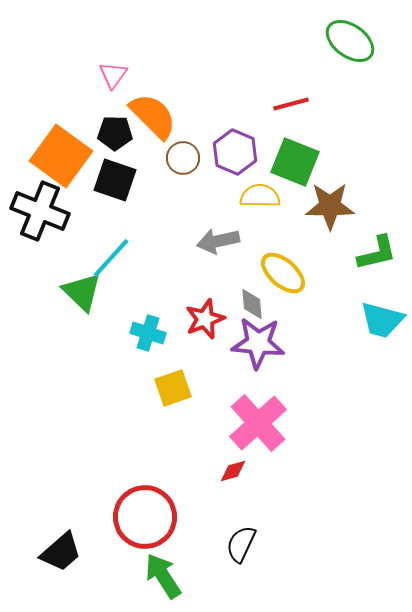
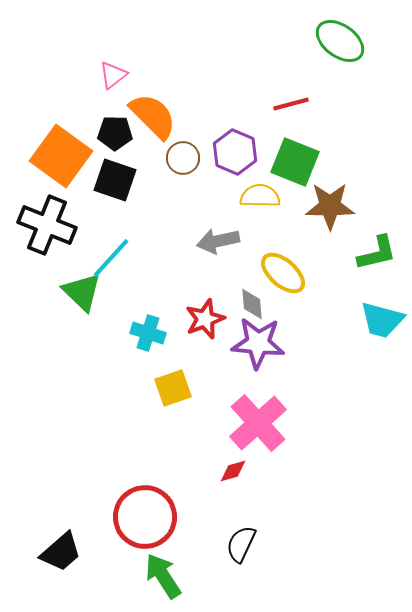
green ellipse: moved 10 px left
pink triangle: rotated 16 degrees clockwise
black cross: moved 7 px right, 14 px down
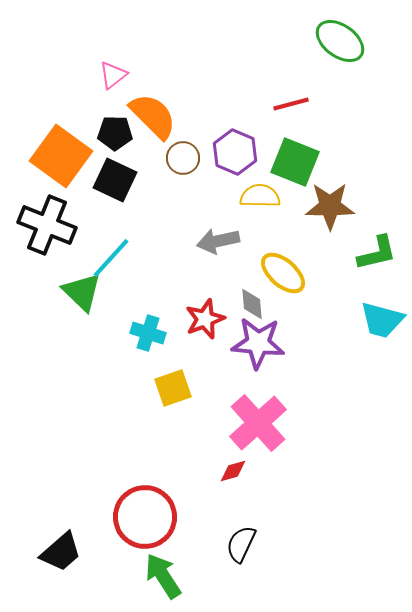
black square: rotated 6 degrees clockwise
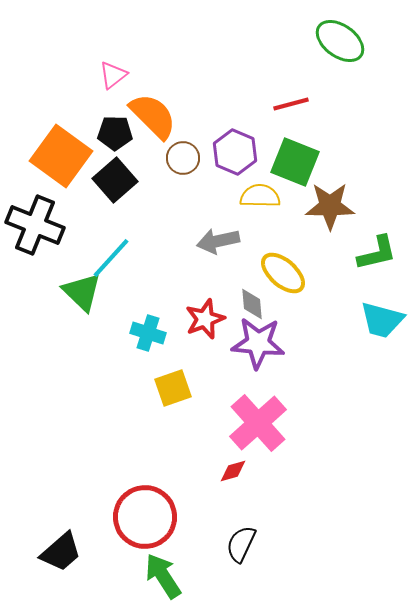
black square: rotated 24 degrees clockwise
black cross: moved 12 px left
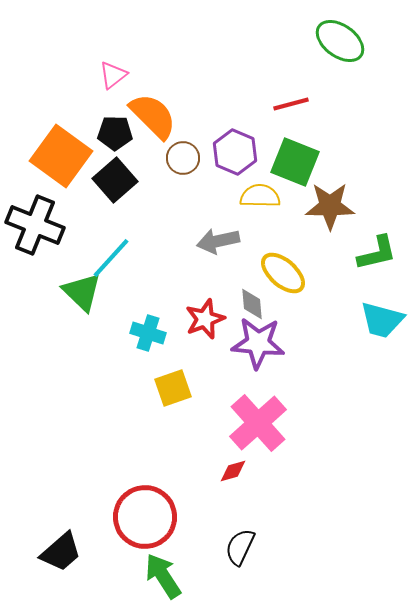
black semicircle: moved 1 px left, 3 px down
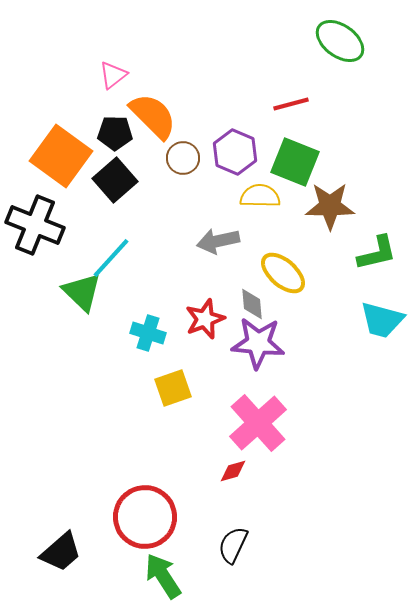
black semicircle: moved 7 px left, 2 px up
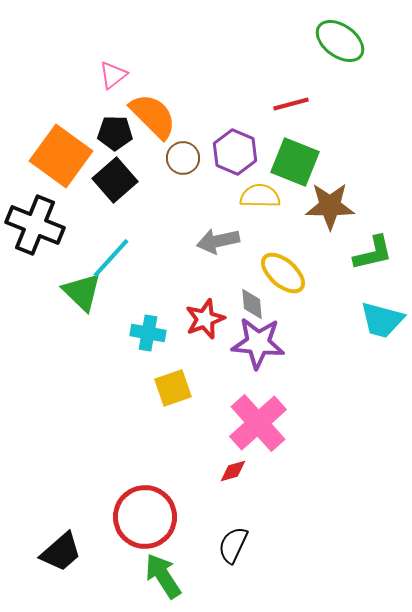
green L-shape: moved 4 px left
cyan cross: rotated 8 degrees counterclockwise
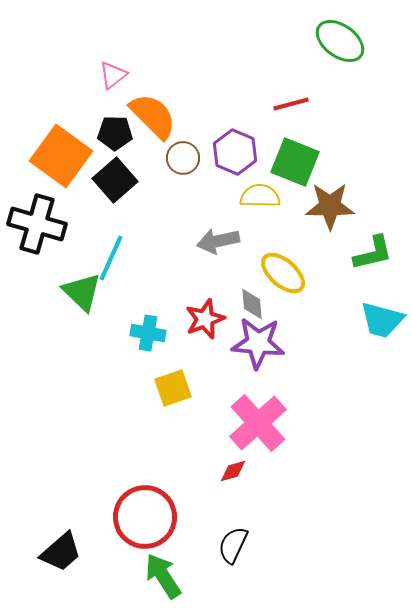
black cross: moved 2 px right, 1 px up; rotated 6 degrees counterclockwise
cyan line: rotated 18 degrees counterclockwise
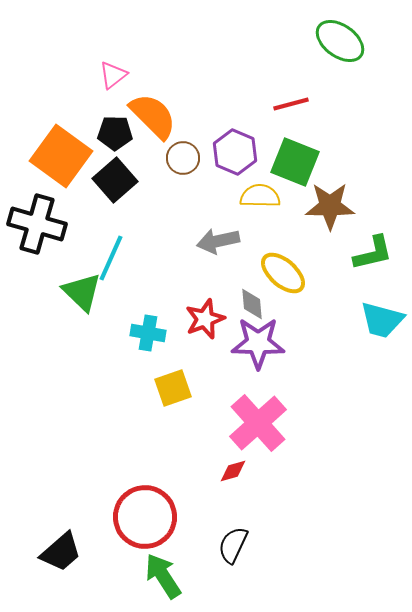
purple star: rotated 4 degrees counterclockwise
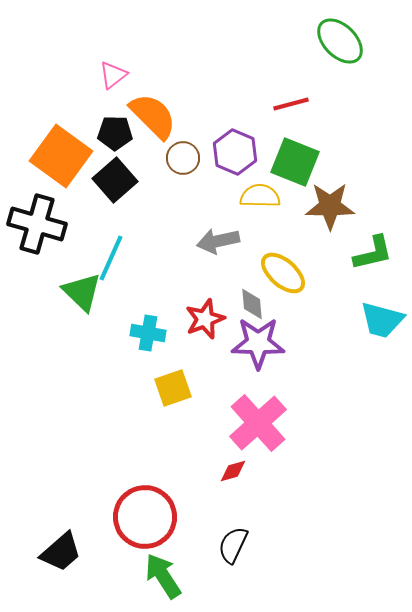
green ellipse: rotated 9 degrees clockwise
